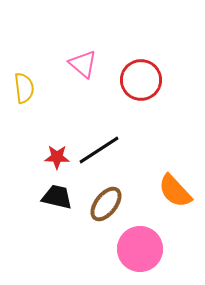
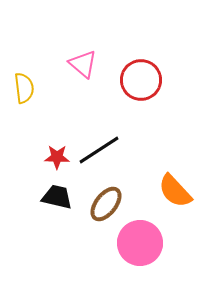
pink circle: moved 6 px up
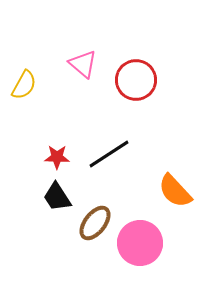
red circle: moved 5 px left
yellow semicircle: moved 3 px up; rotated 36 degrees clockwise
black line: moved 10 px right, 4 px down
black trapezoid: rotated 136 degrees counterclockwise
brown ellipse: moved 11 px left, 19 px down
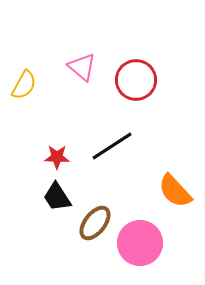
pink triangle: moved 1 px left, 3 px down
black line: moved 3 px right, 8 px up
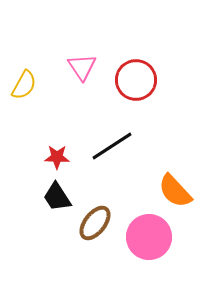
pink triangle: rotated 16 degrees clockwise
pink circle: moved 9 px right, 6 px up
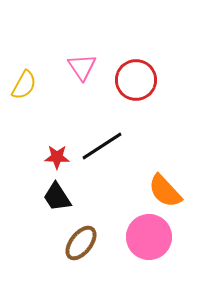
black line: moved 10 px left
orange semicircle: moved 10 px left
brown ellipse: moved 14 px left, 20 px down
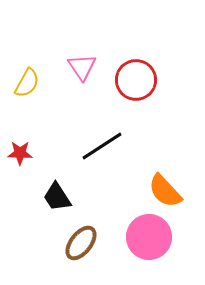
yellow semicircle: moved 3 px right, 2 px up
red star: moved 37 px left, 4 px up
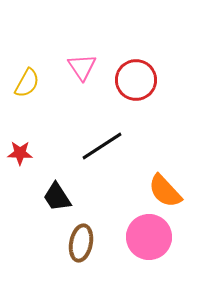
brown ellipse: rotated 27 degrees counterclockwise
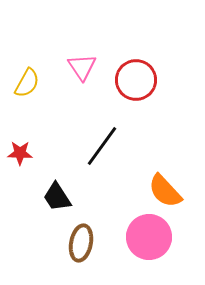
black line: rotated 21 degrees counterclockwise
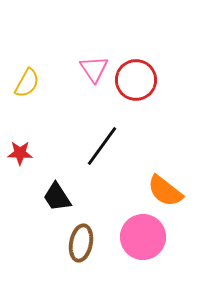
pink triangle: moved 12 px right, 2 px down
orange semicircle: rotated 9 degrees counterclockwise
pink circle: moved 6 px left
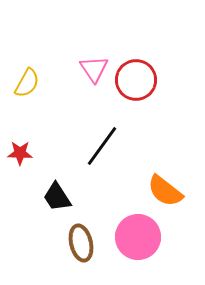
pink circle: moved 5 px left
brown ellipse: rotated 24 degrees counterclockwise
